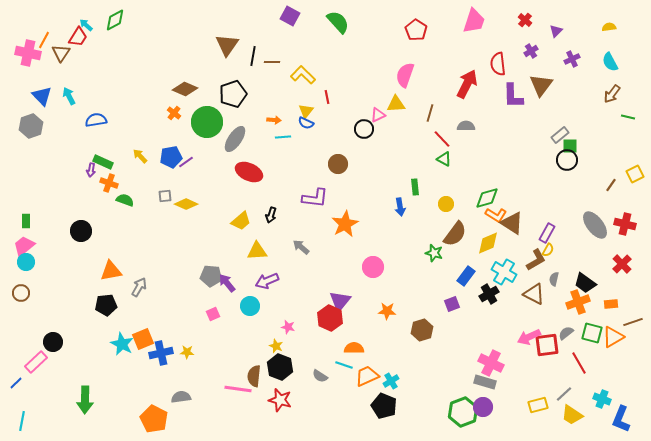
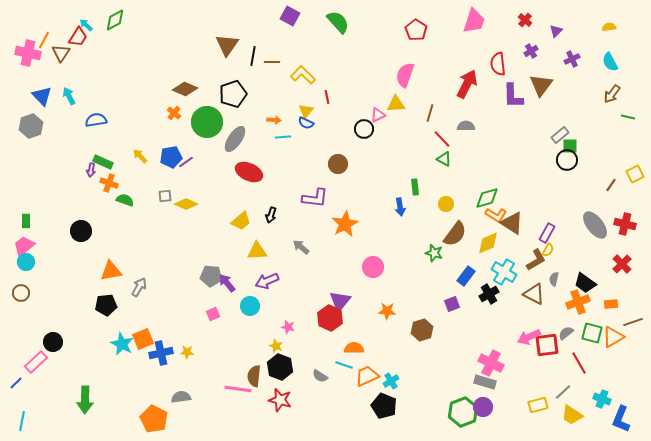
gray line at (564, 394): moved 1 px left, 2 px up
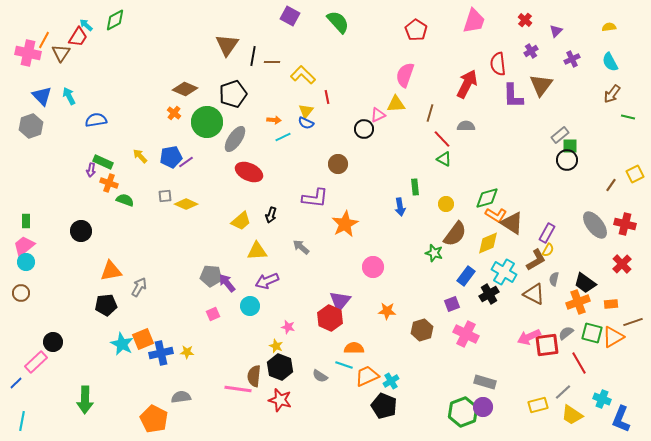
cyan line at (283, 137): rotated 21 degrees counterclockwise
pink cross at (491, 363): moved 25 px left, 29 px up
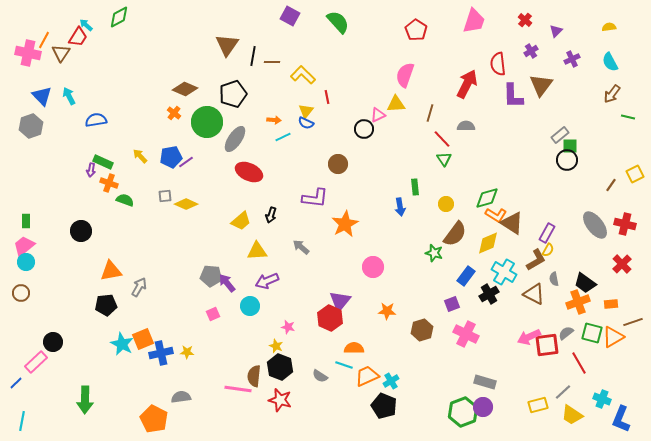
green diamond at (115, 20): moved 4 px right, 3 px up
green triangle at (444, 159): rotated 28 degrees clockwise
gray semicircle at (554, 279): rotated 24 degrees counterclockwise
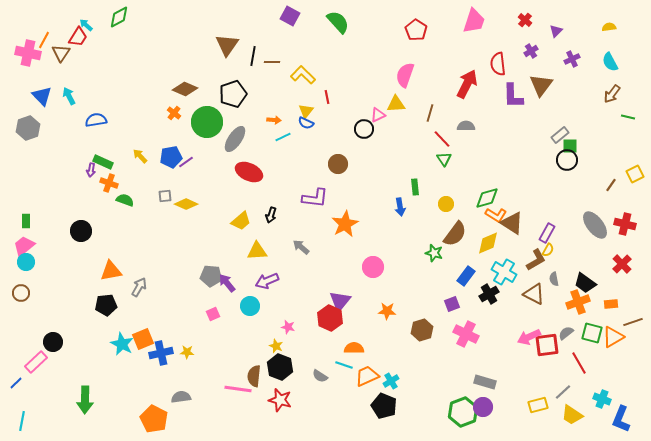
gray hexagon at (31, 126): moved 3 px left, 2 px down
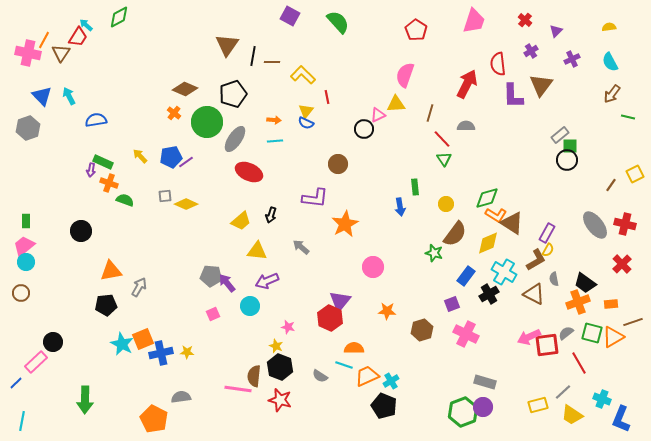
cyan line at (283, 137): moved 8 px left, 4 px down; rotated 21 degrees clockwise
yellow triangle at (257, 251): rotated 10 degrees clockwise
